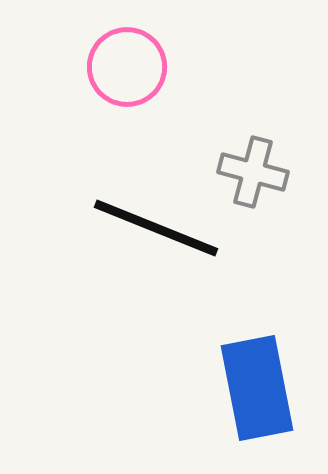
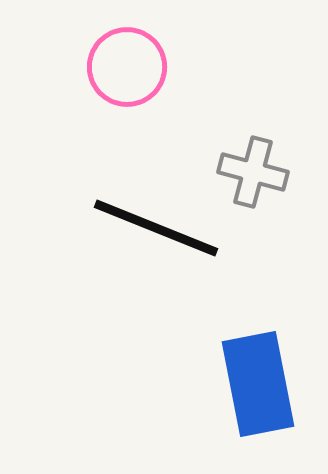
blue rectangle: moved 1 px right, 4 px up
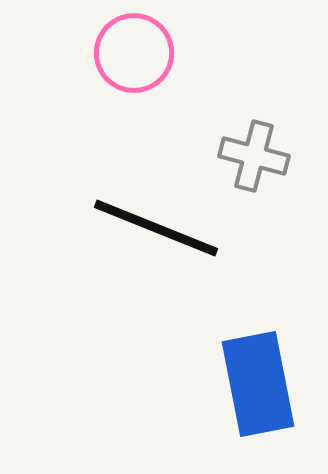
pink circle: moved 7 px right, 14 px up
gray cross: moved 1 px right, 16 px up
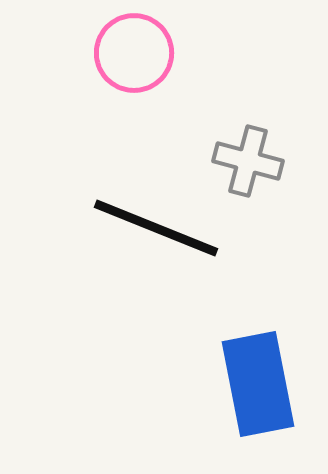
gray cross: moved 6 px left, 5 px down
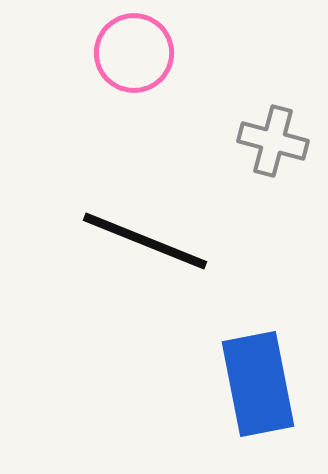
gray cross: moved 25 px right, 20 px up
black line: moved 11 px left, 13 px down
